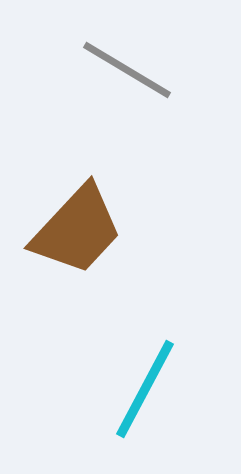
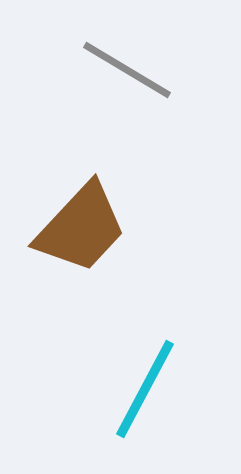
brown trapezoid: moved 4 px right, 2 px up
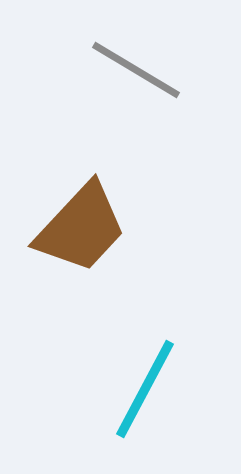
gray line: moved 9 px right
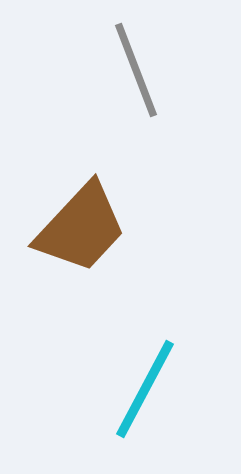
gray line: rotated 38 degrees clockwise
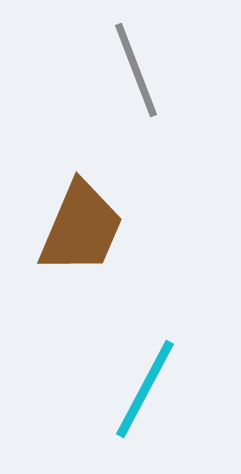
brown trapezoid: rotated 20 degrees counterclockwise
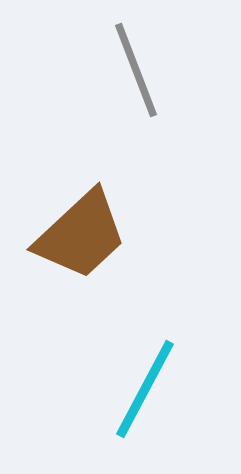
brown trapezoid: moved 7 px down; rotated 24 degrees clockwise
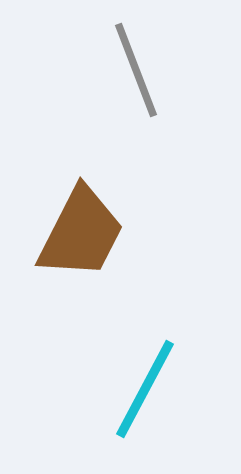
brown trapezoid: moved 2 px up; rotated 20 degrees counterclockwise
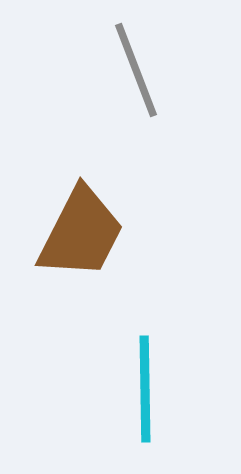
cyan line: rotated 29 degrees counterclockwise
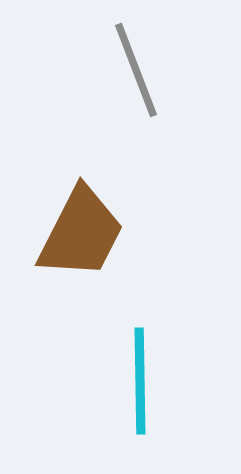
cyan line: moved 5 px left, 8 px up
